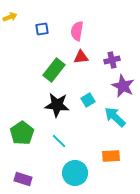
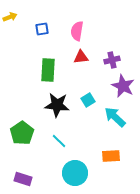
green rectangle: moved 6 px left; rotated 35 degrees counterclockwise
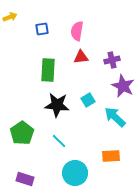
purple rectangle: moved 2 px right
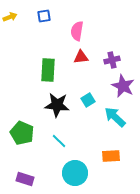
blue square: moved 2 px right, 13 px up
green pentagon: rotated 15 degrees counterclockwise
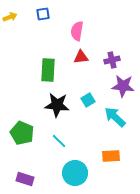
blue square: moved 1 px left, 2 px up
purple star: rotated 20 degrees counterclockwise
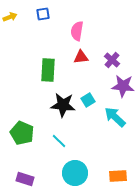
purple cross: rotated 35 degrees counterclockwise
black star: moved 6 px right
orange rectangle: moved 7 px right, 20 px down
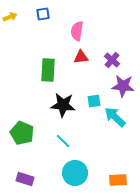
cyan square: moved 6 px right, 1 px down; rotated 24 degrees clockwise
cyan line: moved 4 px right
orange rectangle: moved 4 px down
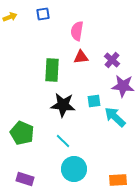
green rectangle: moved 4 px right
cyan circle: moved 1 px left, 4 px up
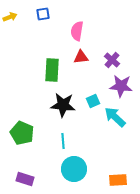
purple star: moved 2 px left
cyan square: moved 1 px left; rotated 16 degrees counterclockwise
cyan line: rotated 42 degrees clockwise
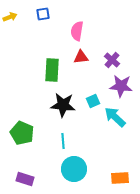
orange rectangle: moved 2 px right, 2 px up
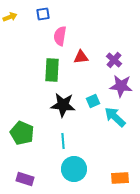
pink semicircle: moved 17 px left, 5 px down
purple cross: moved 2 px right
